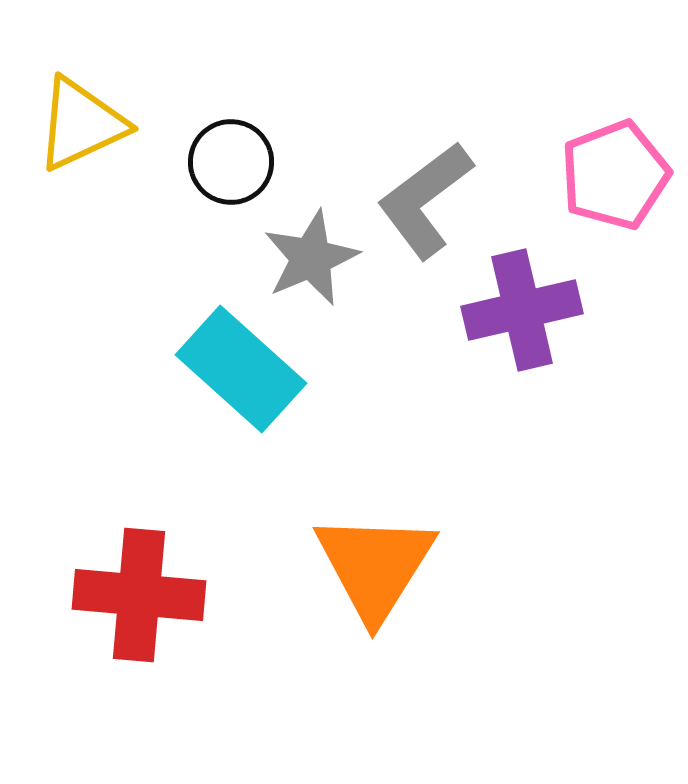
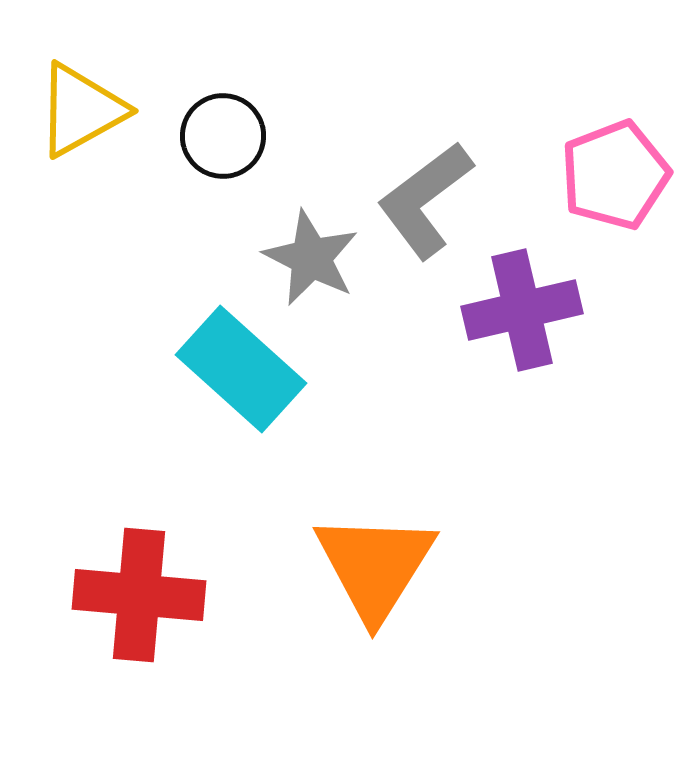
yellow triangle: moved 14 px up; rotated 4 degrees counterclockwise
black circle: moved 8 px left, 26 px up
gray star: rotated 22 degrees counterclockwise
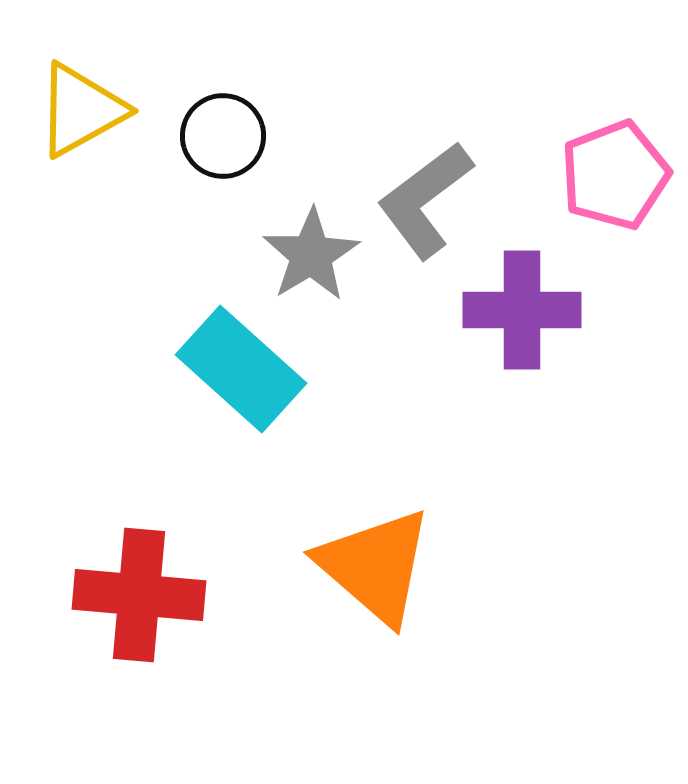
gray star: moved 3 px up; rotated 14 degrees clockwise
purple cross: rotated 13 degrees clockwise
orange triangle: rotated 21 degrees counterclockwise
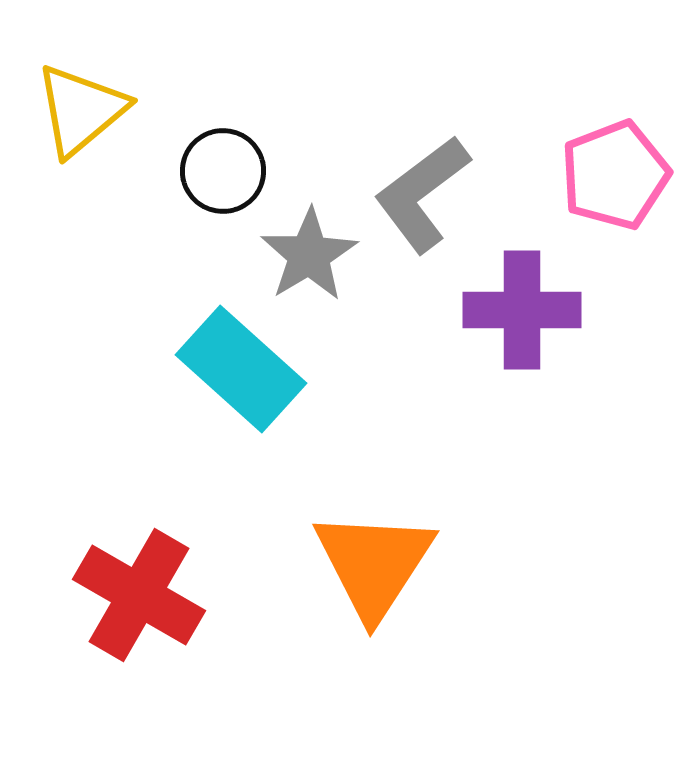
yellow triangle: rotated 11 degrees counterclockwise
black circle: moved 35 px down
gray L-shape: moved 3 px left, 6 px up
gray star: moved 2 px left
orange triangle: moved 1 px left, 2 px up; rotated 22 degrees clockwise
red cross: rotated 25 degrees clockwise
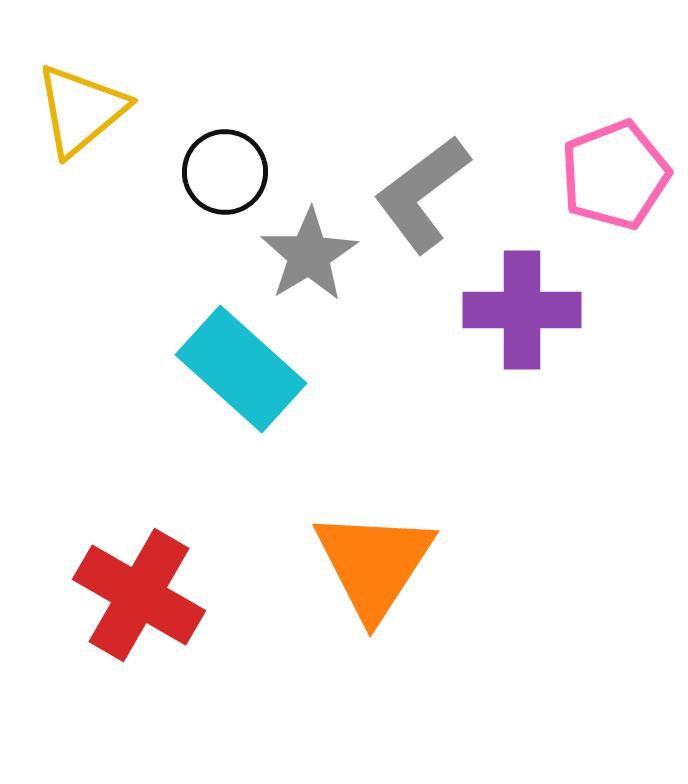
black circle: moved 2 px right, 1 px down
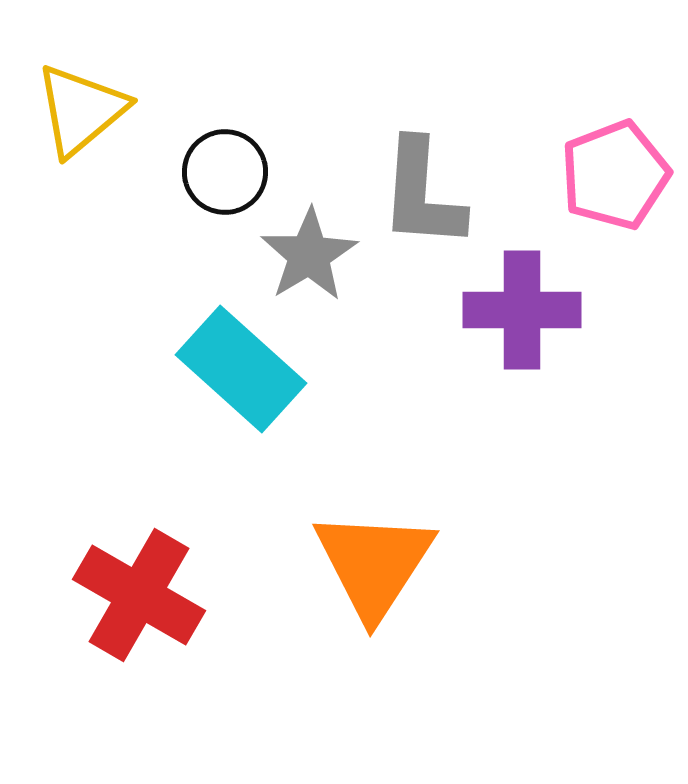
gray L-shape: rotated 49 degrees counterclockwise
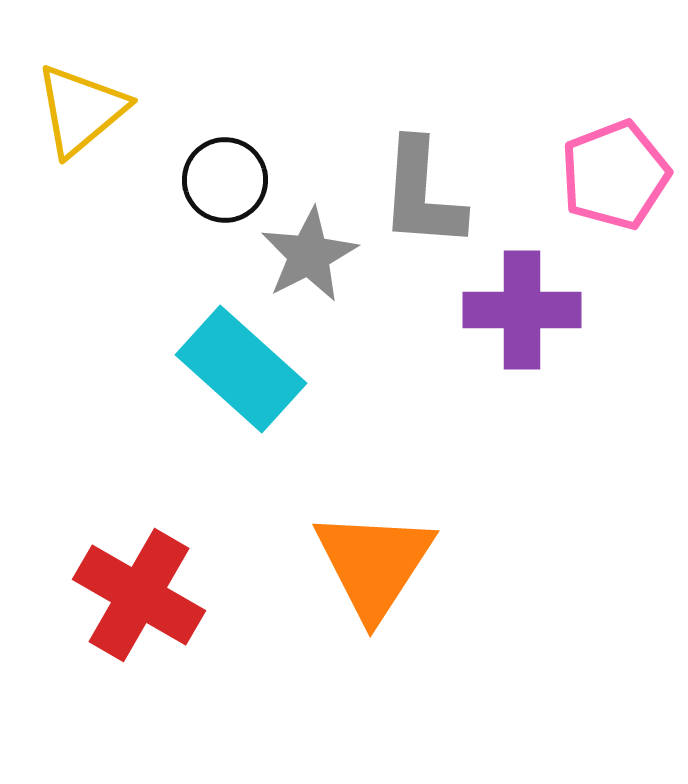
black circle: moved 8 px down
gray star: rotated 4 degrees clockwise
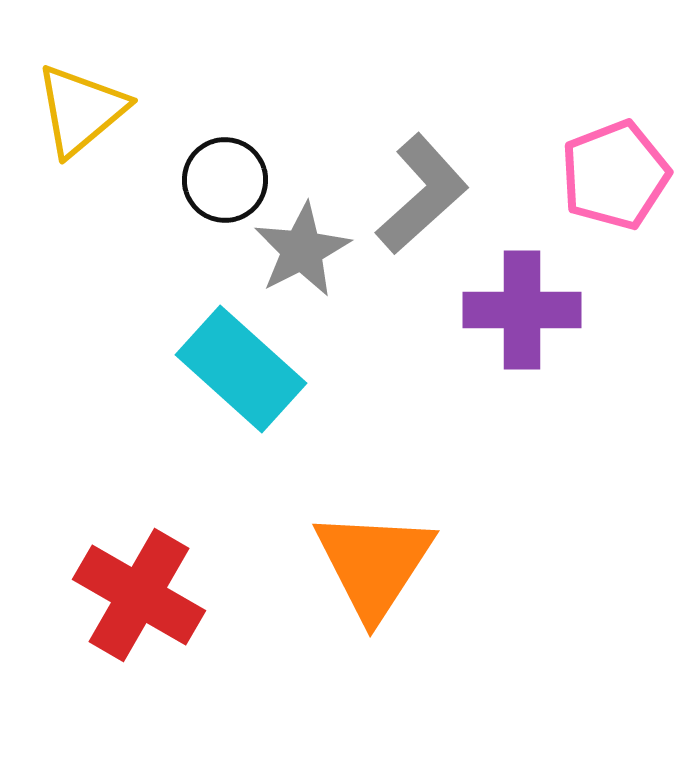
gray L-shape: rotated 136 degrees counterclockwise
gray star: moved 7 px left, 5 px up
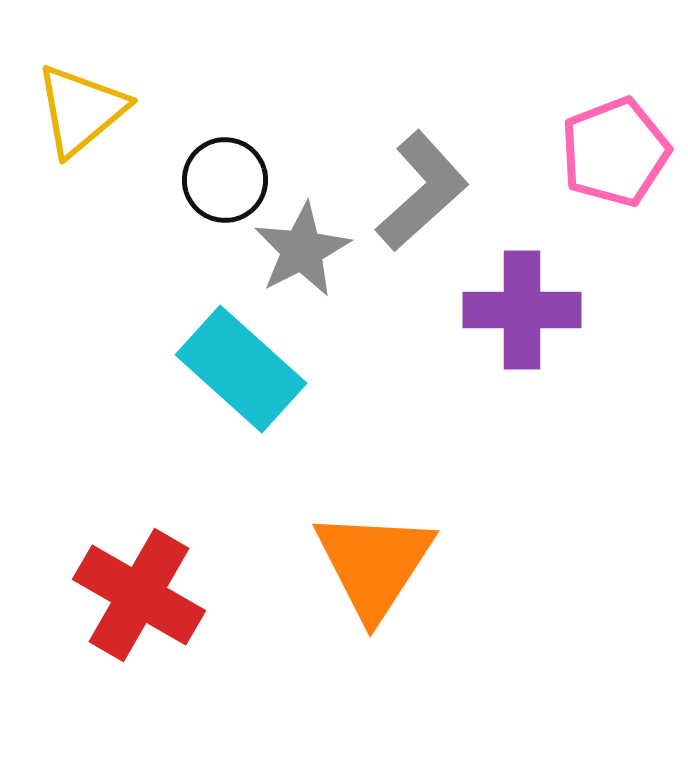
pink pentagon: moved 23 px up
gray L-shape: moved 3 px up
